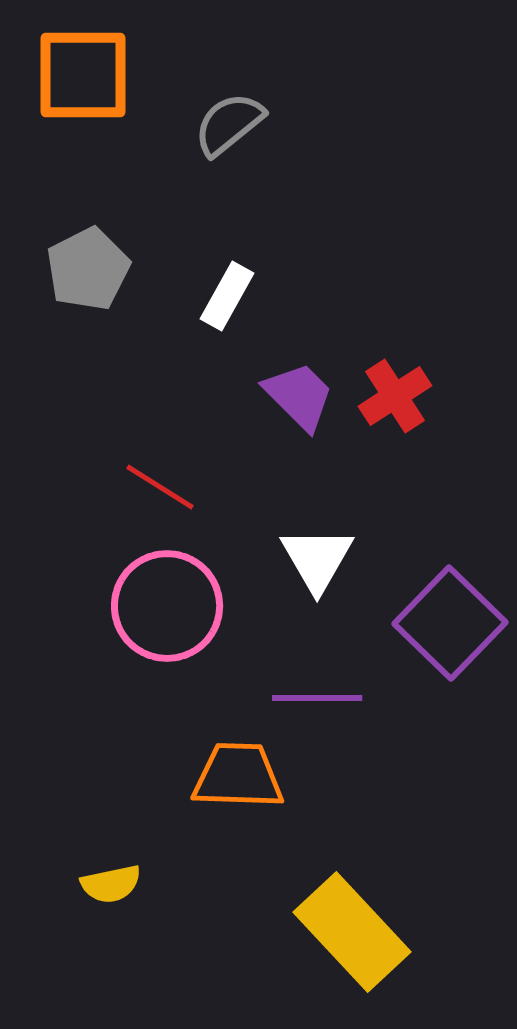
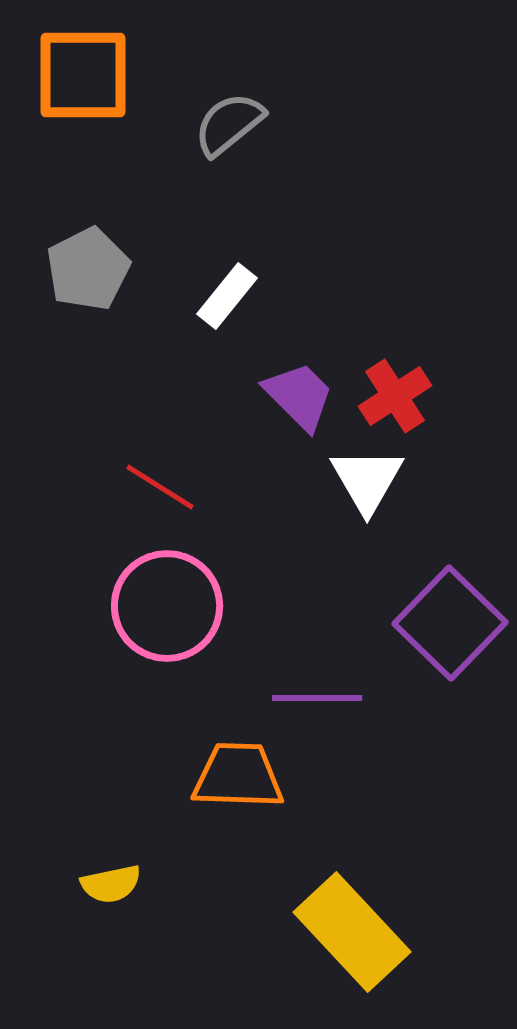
white rectangle: rotated 10 degrees clockwise
white triangle: moved 50 px right, 79 px up
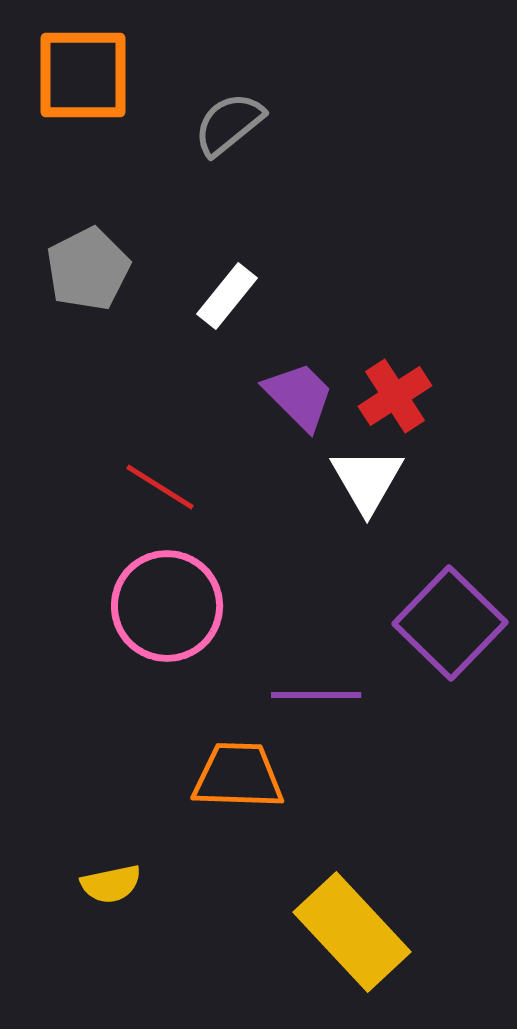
purple line: moved 1 px left, 3 px up
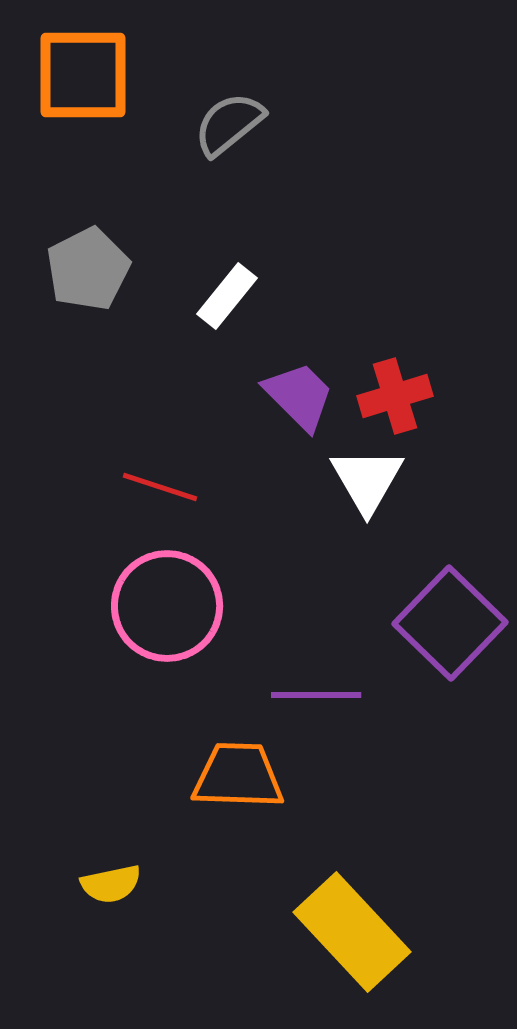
red cross: rotated 16 degrees clockwise
red line: rotated 14 degrees counterclockwise
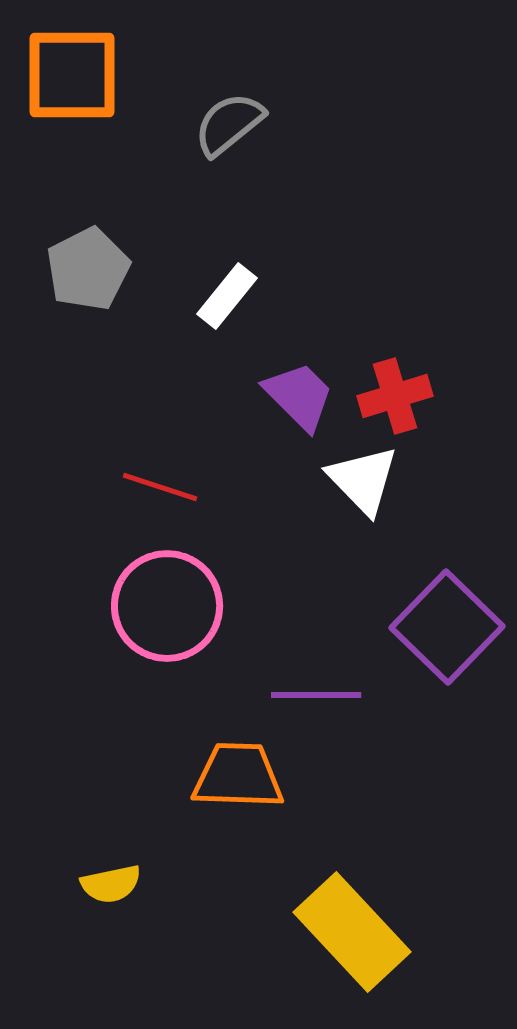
orange square: moved 11 px left
white triangle: moved 4 px left; rotated 14 degrees counterclockwise
purple square: moved 3 px left, 4 px down
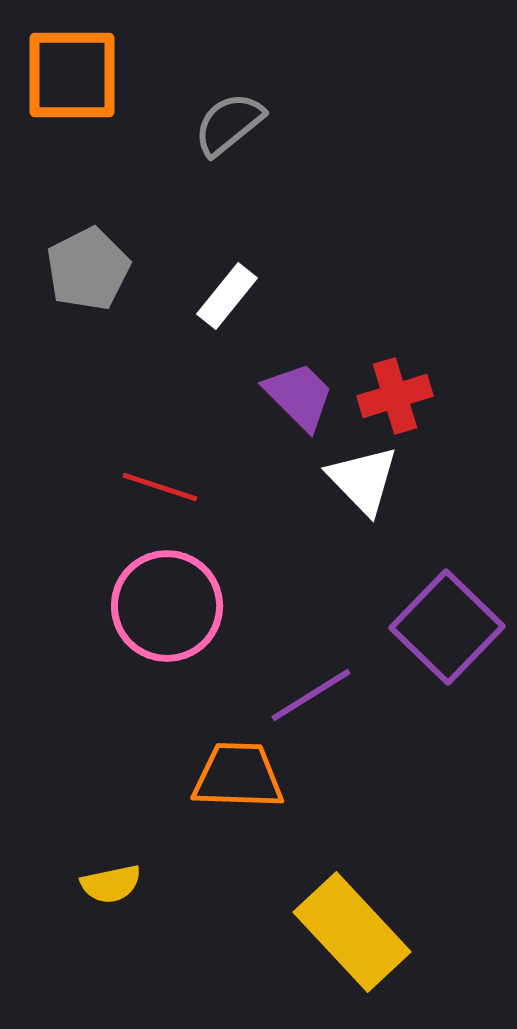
purple line: moved 5 px left; rotated 32 degrees counterclockwise
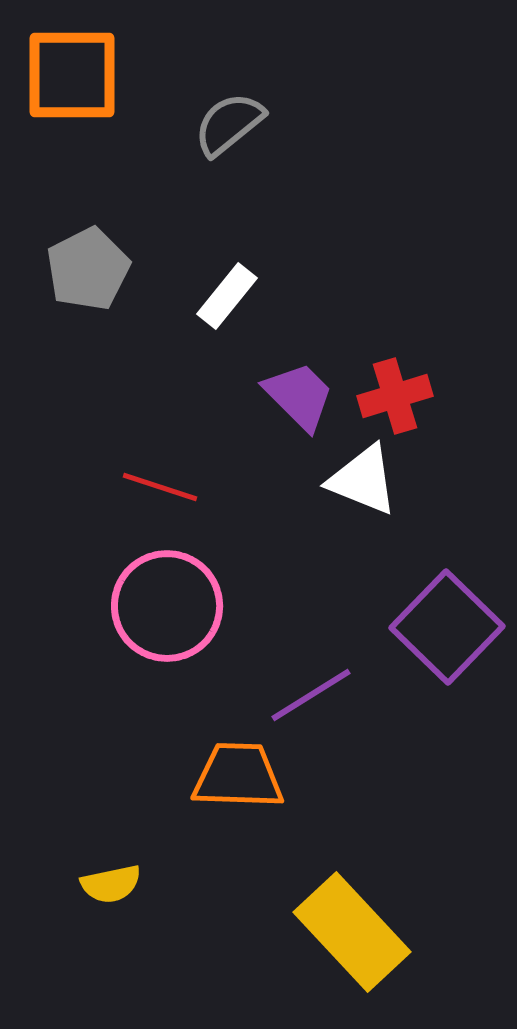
white triangle: rotated 24 degrees counterclockwise
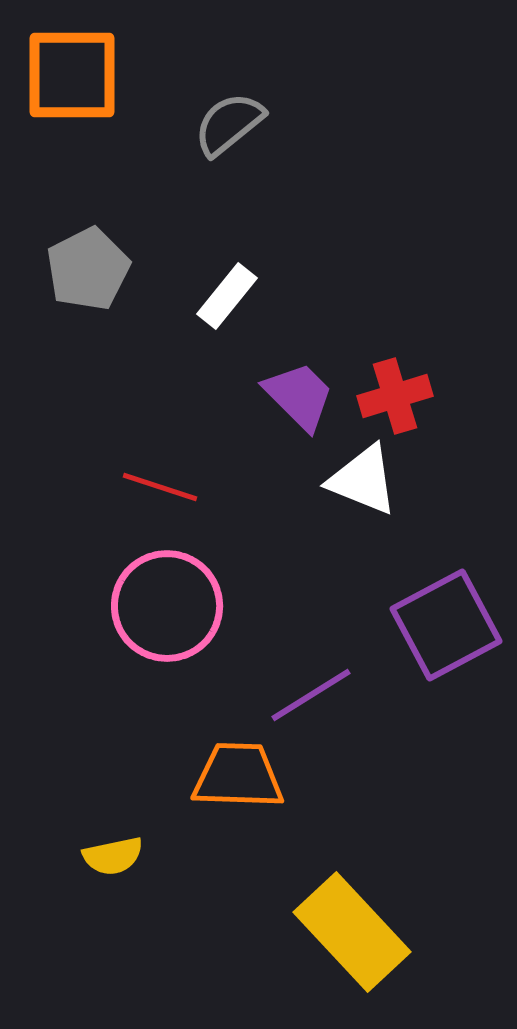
purple square: moved 1 px left, 2 px up; rotated 18 degrees clockwise
yellow semicircle: moved 2 px right, 28 px up
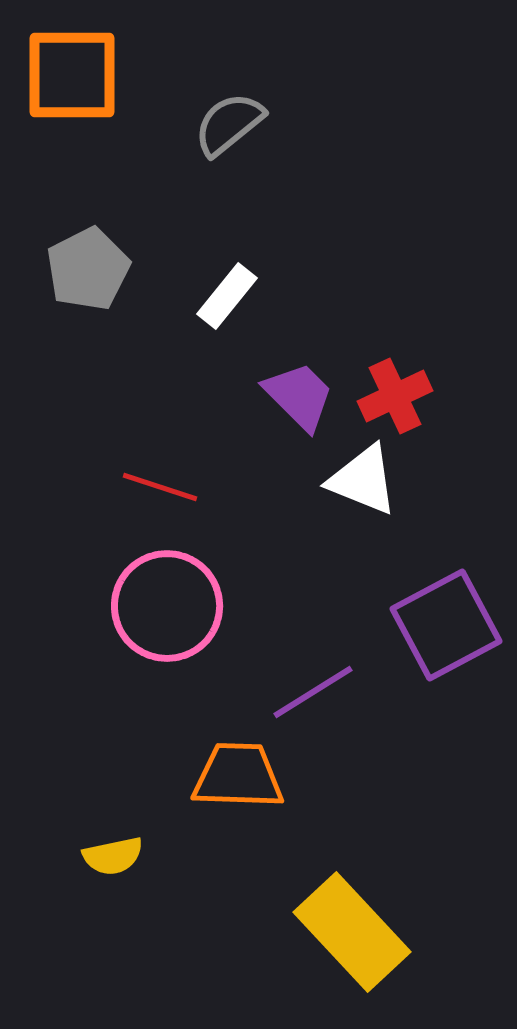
red cross: rotated 8 degrees counterclockwise
purple line: moved 2 px right, 3 px up
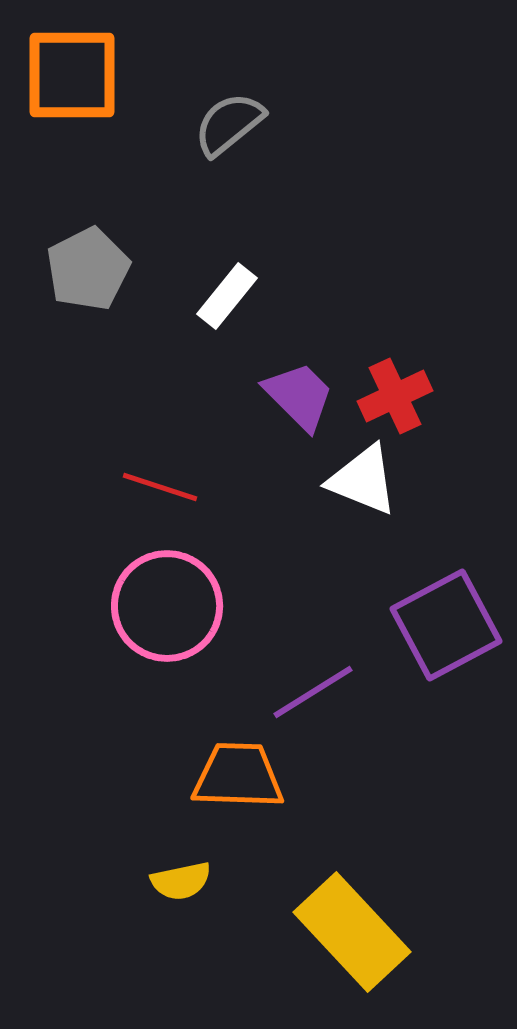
yellow semicircle: moved 68 px right, 25 px down
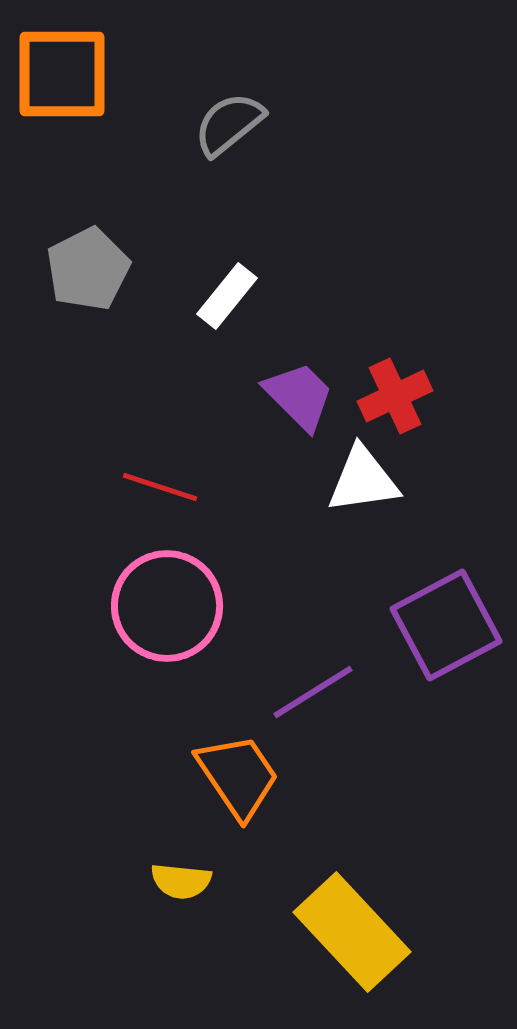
orange square: moved 10 px left, 1 px up
white triangle: rotated 30 degrees counterclockwise
orange trapezoid: rotated 54 degrees clockwise
yellow semicircle: rotated 18 degrees clockwise
